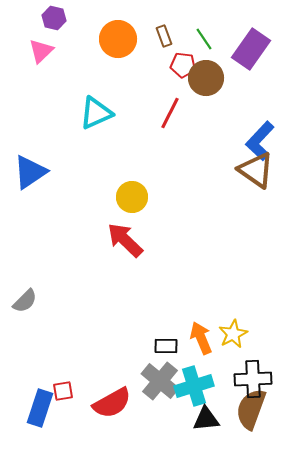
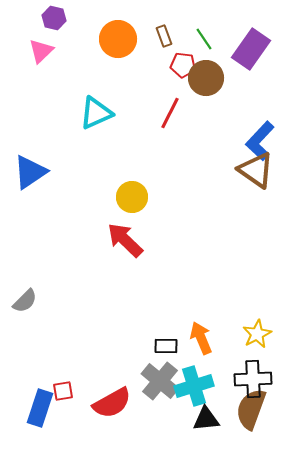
yellow star: moved 24 px right
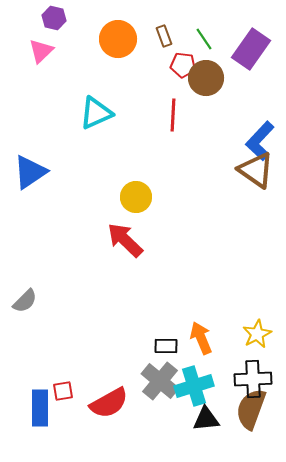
red line: moved 3 px right, 2 px down; rotated 24 degrees counterclockwise
yellow circle: moved 4 px right
red semicircle: moved 3 px left
blue rectangle: rotated 18 degrees counterclockwise
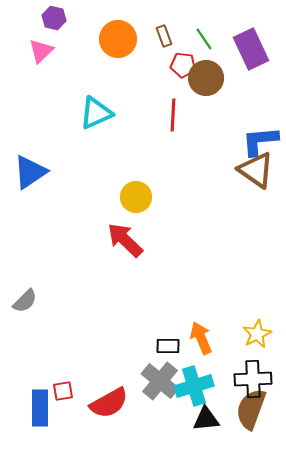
purple rectangle: rotated 60 degrees counterclockwise
blue L-shape: rotated 42 degrees clockwise
black rectangle: moved 2 px right
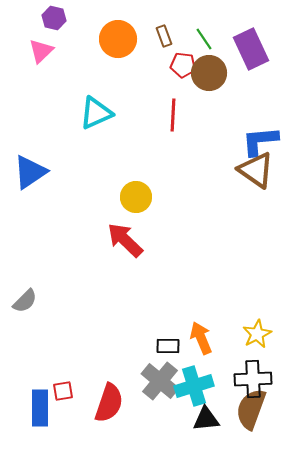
brown circle: moved 3 px right, 5 px up
red semicircle: rotated 42 degrees counterclockwise
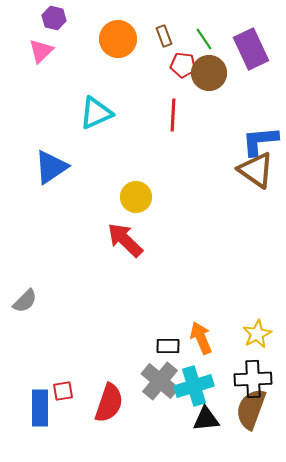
blue triangle: moved 21 px right, 5 px up
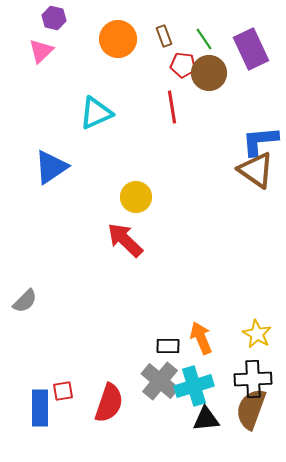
red line: moved 1 px left, 8 px up; rotated 12 degrees counterclockwise
yellow star: rotated 16 degrees counterclockwise
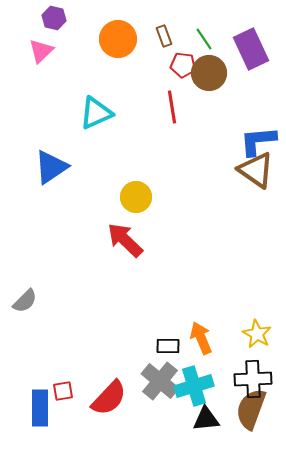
blue L-shape: moved 2 px left
red semicircle: moved 5 px up; rotated 24 degrees clockwise
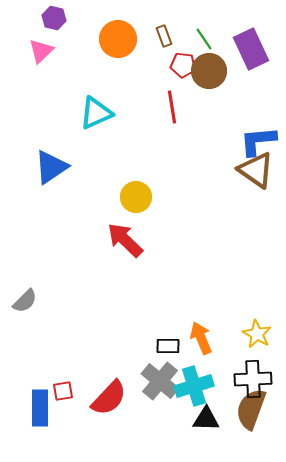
brown circle: moved 2 px up
black triangle: rotated 8 degrees clockwise
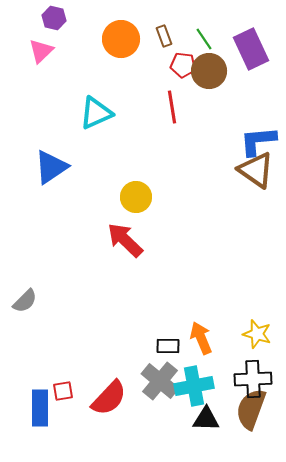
orange circle: moved 3 px right
yellow star: rotated 12 degrees counterclockwise
cyan cross: rotated 6 degrees clockwise
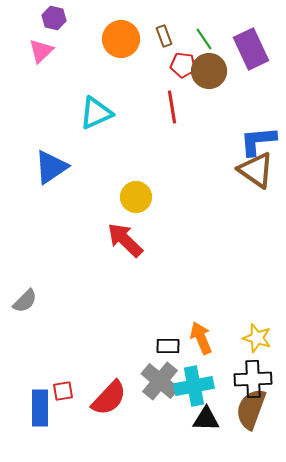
yellow star: moved 4 px down
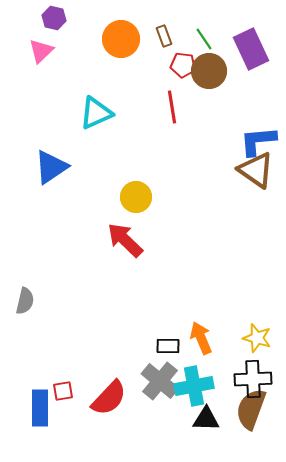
gray semicircle: rotated 32 degrees counterclockwise
